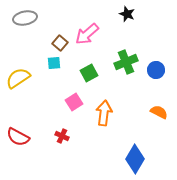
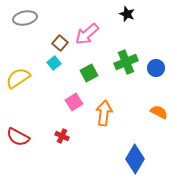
cyan square: rotated 32 degrees counterclockwise
blue circle: moved 2 px up
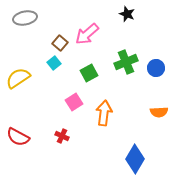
orange semicircle: rotated 150 degrees clockwise
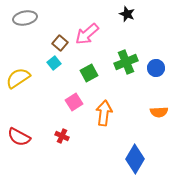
red semicircle: moved 1 px right
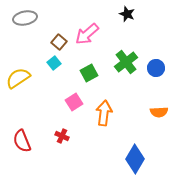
brown square: moved 1 px left, 1 px up
green cross: rotated 15 degrees counterclockwise
red semicircle: moved 3 px right, 4 px down; rotated 40 degrees clockwise
